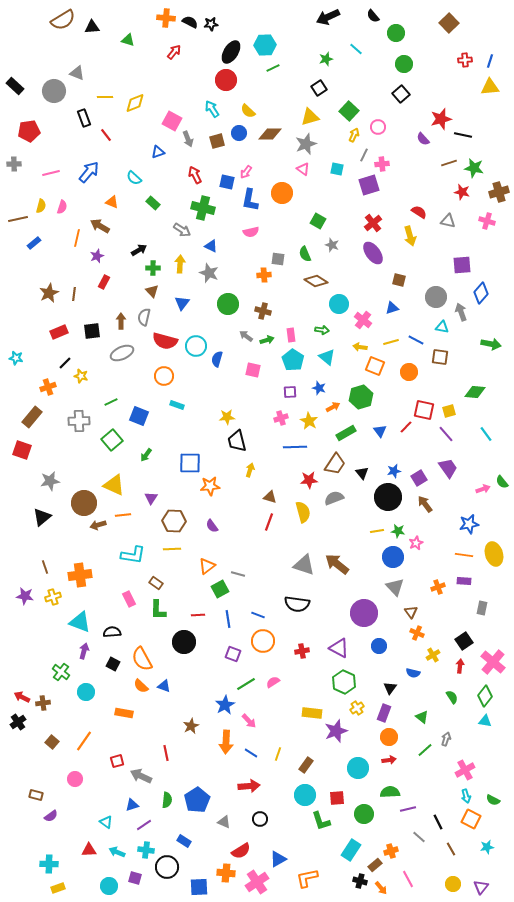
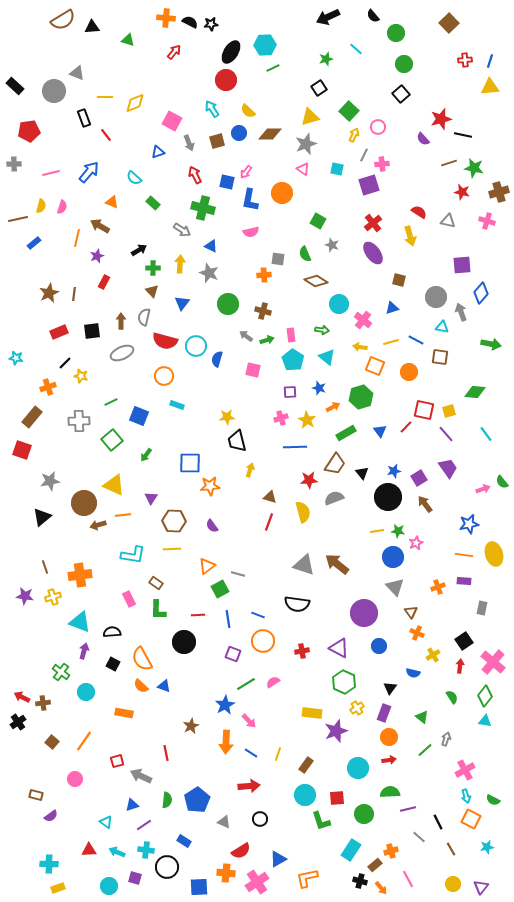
gray arrow at (188, 139): moved 1 px right, 4 px down
yellow star at (309, 421): moved 2 px left, 1 px up
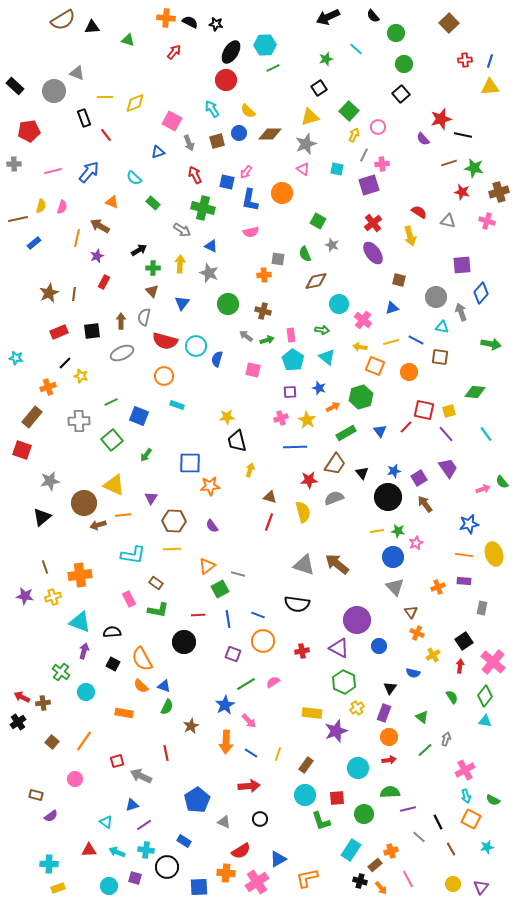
black star at (211, 24): moved 5 px right; rotated 16 degrees clockwise
pink line at (51, 173): moved 2 px right, 2 px up
brown diamond at (316, 281): rotated 45 degrees counterclockwise
green L-shape at (158, 610): rotated 80 degrees counterclockwise
purple circle at (364, 613): moved 7 px left, 7 px down
green semicircle at (167, 800): moved 93 px up; rotated 21 degrees clockwise
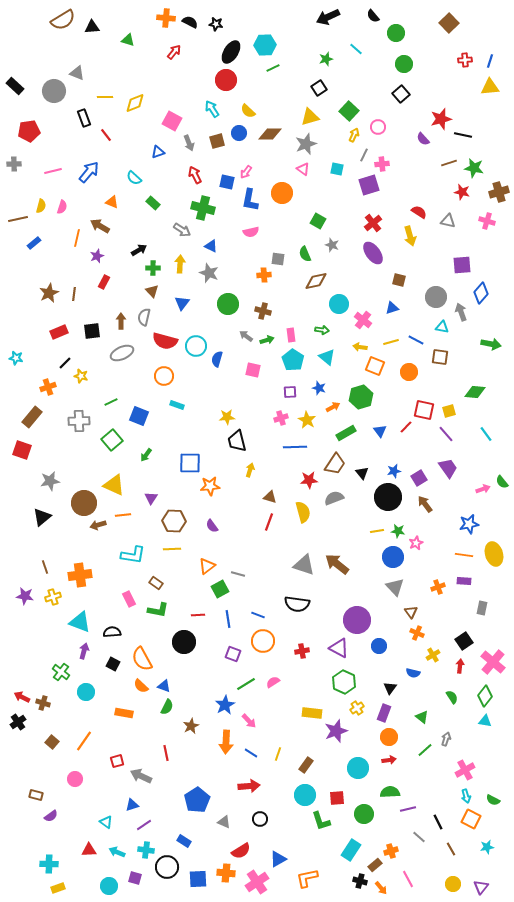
brown cross at (43, 703): rotated 24 degrees clockwise
blue square at (199, 887): moved 1 px left, 8 px up
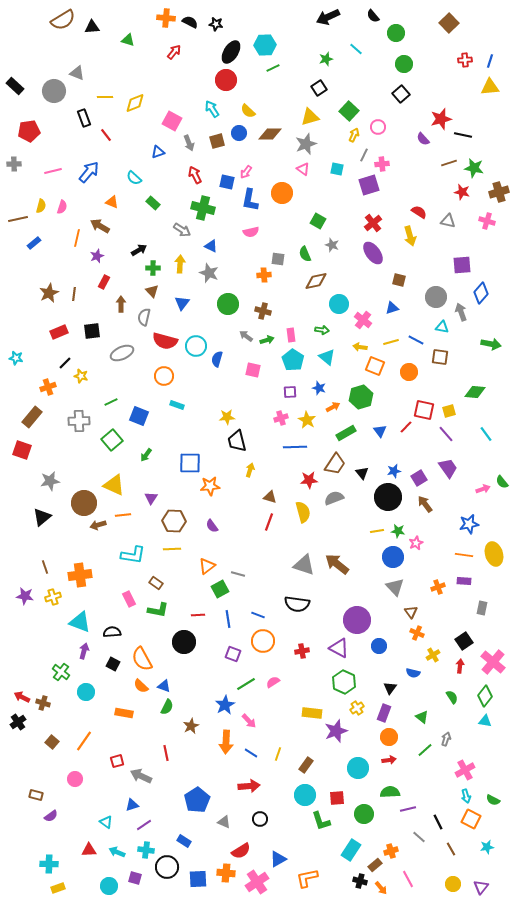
brown arrow at (121, 321): moved 17 px up
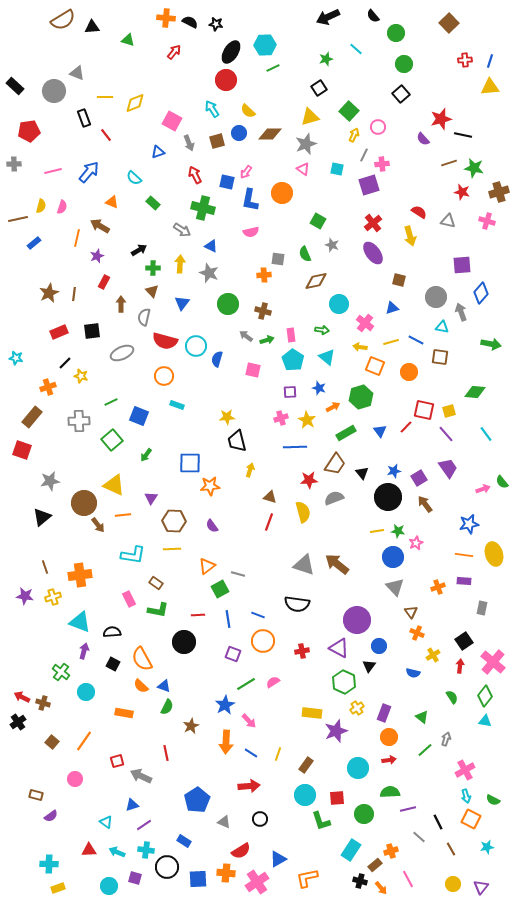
pink cross at (363, 320): moved 2 px right, 3 px down
brown arrow at (98, 525): rotated 112 degrees counterclockwise
black triangle at (390, 688): moved 21 px left, 22 px up
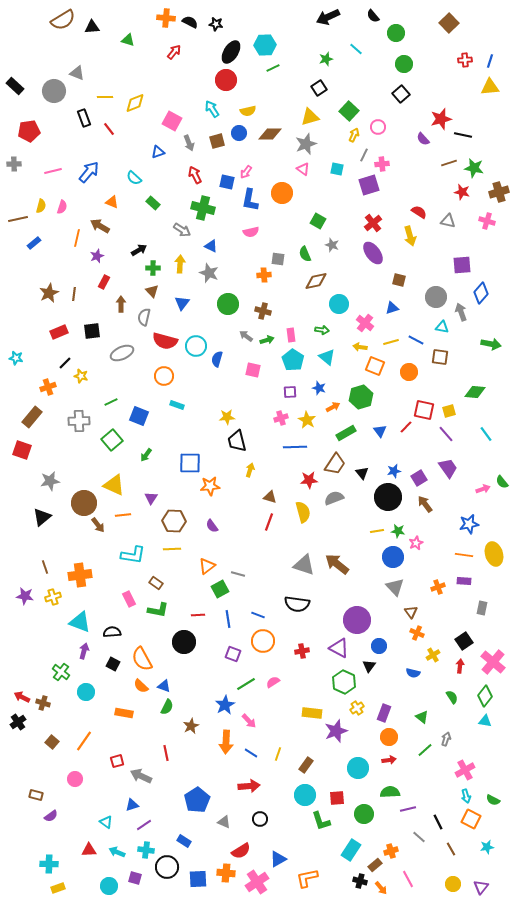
yellow semicircle at (248, 111): rotated 56 degrees counterclockwise
red line at (106, 135): moved 3 px right, 6 px up
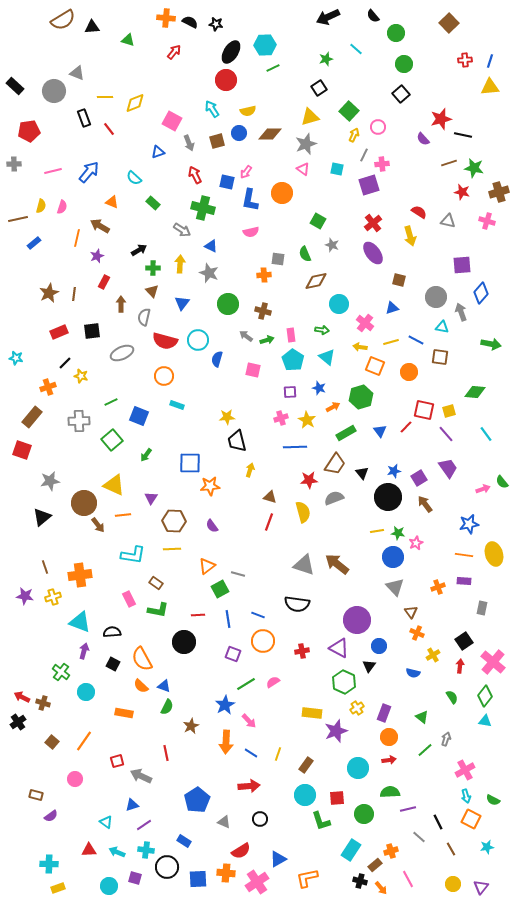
cyan circle at (196, 346): moved 2 px right, 6 px up
green star at (398, 531): moved 2 px down
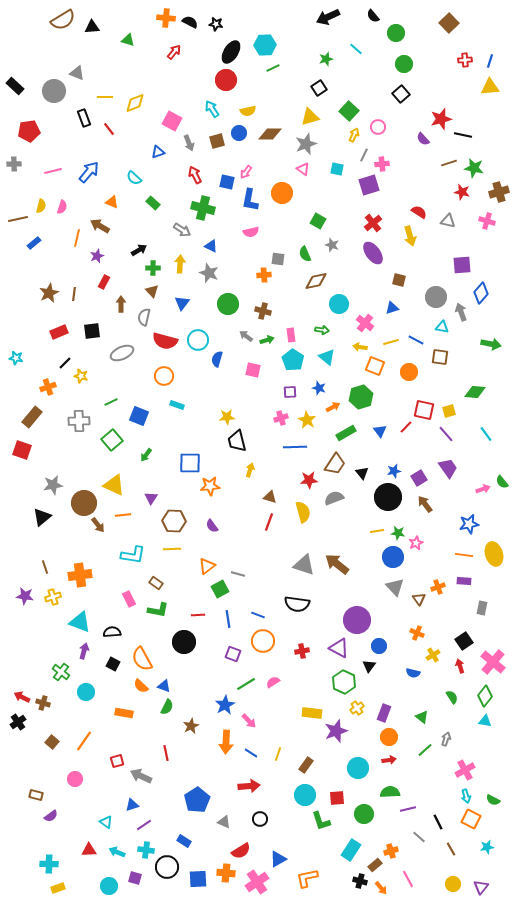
gray star at (50, 481): moved 3 px right, 4 px down
brown triangle at (411, 612): moved 8 px right, 13 px up
red arrow at (460, 666): rotated 24 degrees counterclockwise
